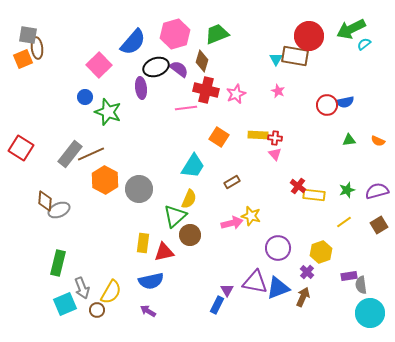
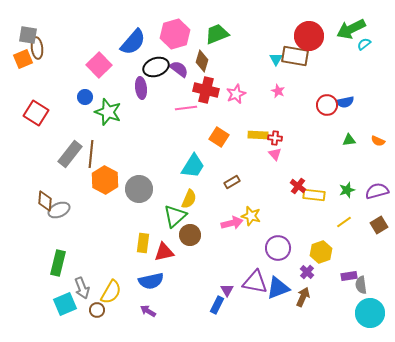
red square at (21, 148): moved 15 px right, 35 px up
brown line at (91, 154): rotated 60 degrees counterclockwise
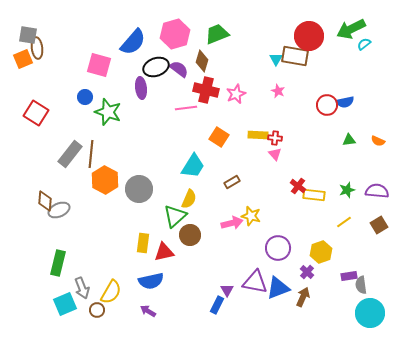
pink square at (99, 65): rotated 30 degrees counterclockwise
purple semicircle at (377, 191): rotated 20 degrees clockwise
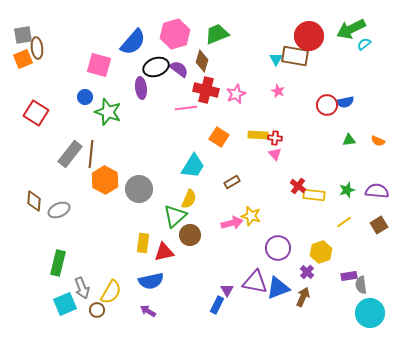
gray square at (28, 35): moved 5 px left; rotated 18 degrees counterclockwise
brown diamond at (45, 201): moved 11 px left
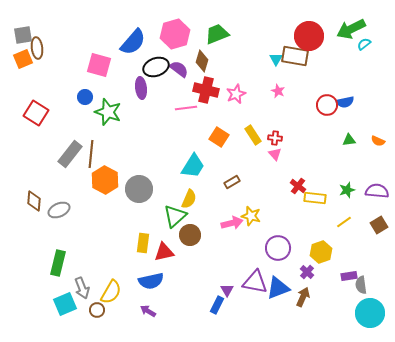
yellow rectangle at (258, 135): moved 5 px left; rotated 54 degrees clockwise
yellow rectangle at (314, 195): moved 1 px right, 3 px down
